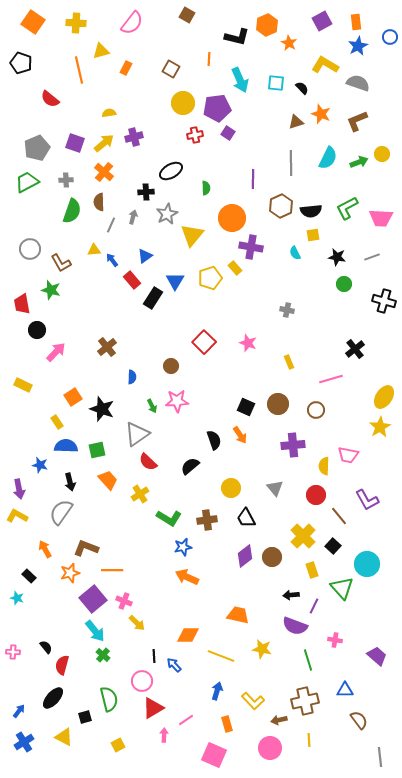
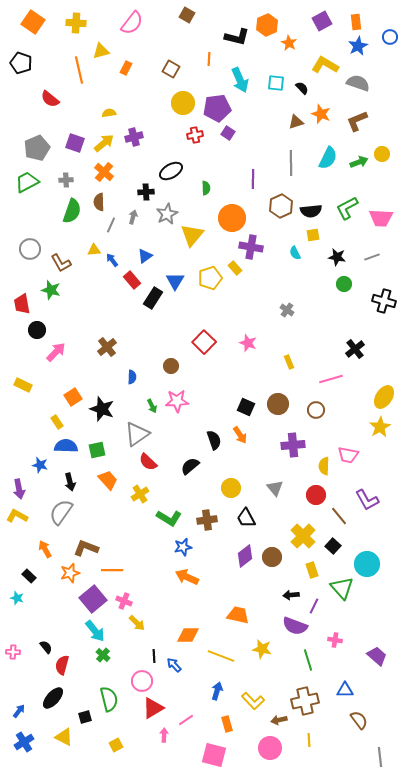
gray cross at (287, 310): rotated 24 degrees clockwise
yellow square at (118, 745): moved 2 px left
pink square at (214, 755): rotated 10 degrees counterclockwise
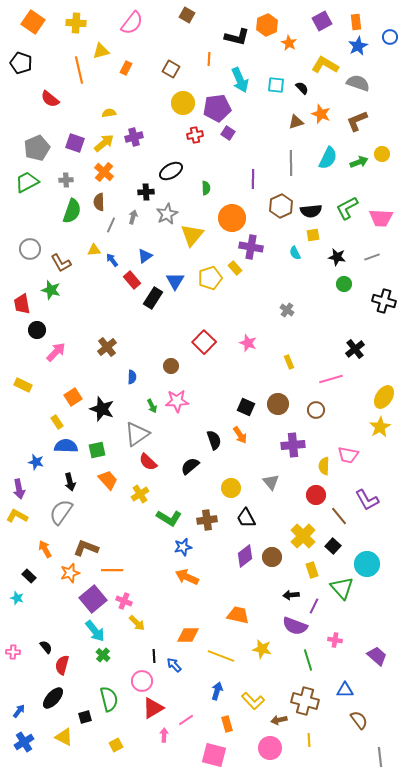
cyan square at (276, 83): moved 2 px down
blue star at (40, 465): moved 4 px left, 3 px up
gray triangle at (275, 488): moved 4 px left, 6 px up
brown cross at (305, 701): rotated 28 degrees clockwise
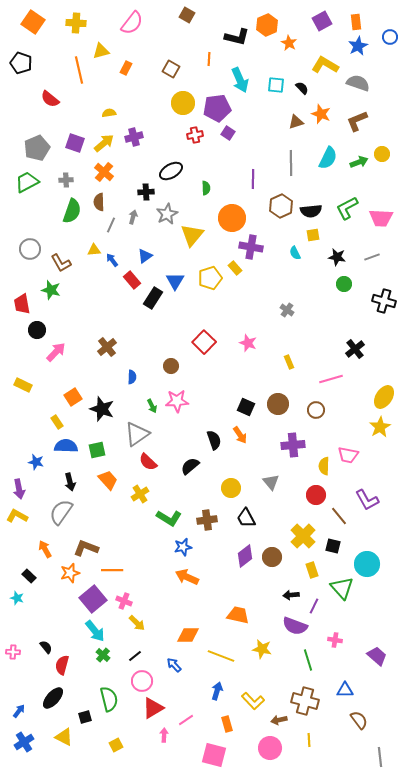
black square at (333, 546): rotated 28 degrees counterclockwise
black line at (154, 656): moved 19 px left; rotated 56 degrees clockwise
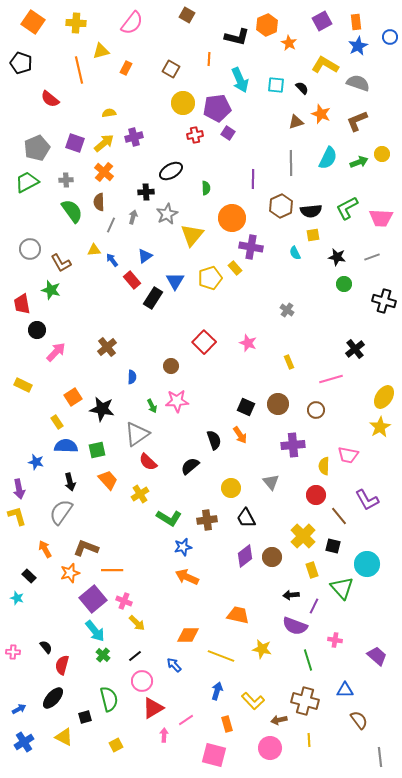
green semicircle at (72, 211): rotated 55 degrees counterclockwise
black star at (102, 409): rotated 10 degrees counterclockwise
yellow L-shape at (17, 516): rotated 45 degrees clockwise
blue arrow at (19, 711): moved 2 px up; rotated 24 degrees clockwise
